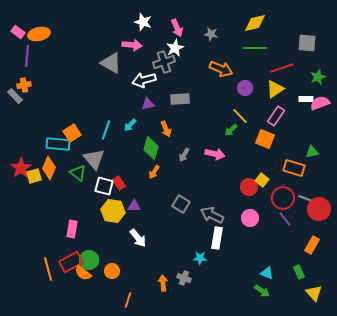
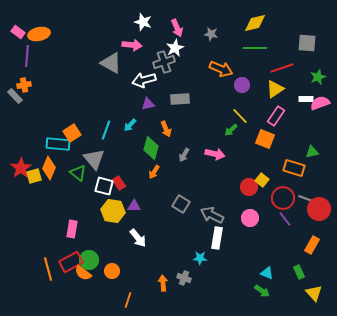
purple circle at (245, 88): moved 3 px left, 3 px up
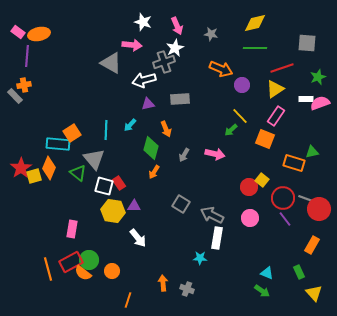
pink arrow at (177, 28): moved 2 px up
cyan line at (106, 130): rotated 18 degrees counterclockwise
orange rectangle at (294, 168): moved 5 px up
gray cross at (184, 278): moved 3 px right, 11 px down
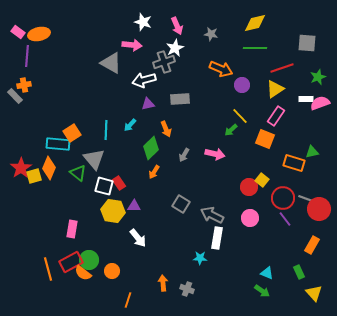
green diamond at (151, 148): rotated 30 degrees clockwise
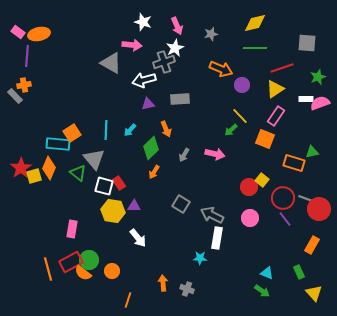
gray star at (211, 34): rotated 24 degrees counterclockwise
cyan arrow at (130, 125): moved 5 px down
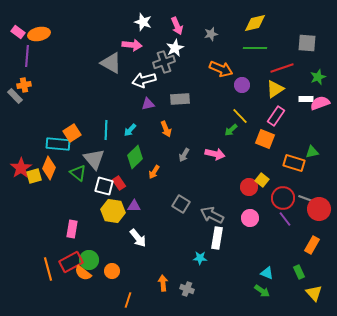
green diamond at (151, 148): moved 16 px left, 9 px down
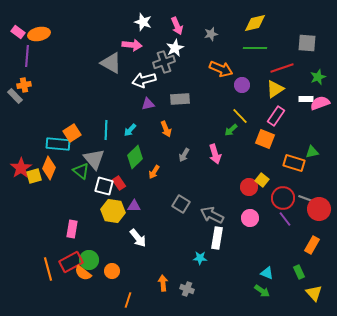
pink arrow at (215, 154): rotated 60 degrees clockwise
green triangle at (78, 173): moved 3 px right, 2 px up
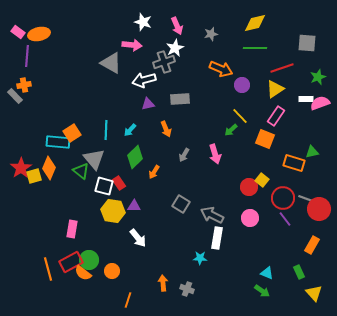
cyan rectangle at (58, 144): moved 2 px up
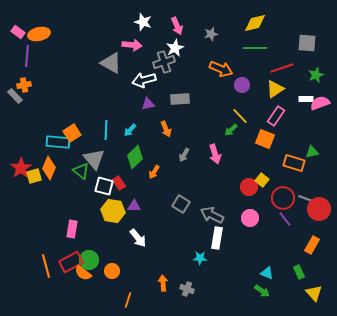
green star at (318, 77): moved 2 px left, 2 px up
orange line at (48, 269): moved 2 px left, 3 px up
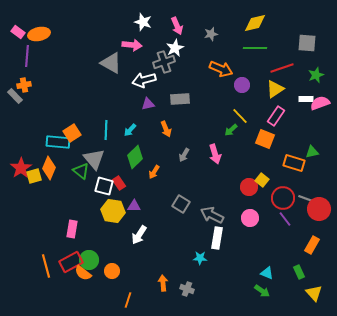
white arrow at (138, 238): moved 1 px right, 3 px up; rotated 72 degrees clockwise
